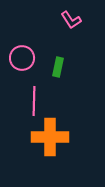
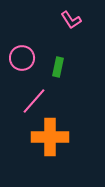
pink line: rotated 40 degrees clockwise
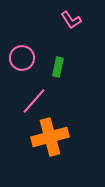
orange cross: rotated 15 degrees counterclockwise
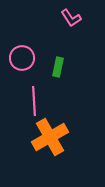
pink L-shape: moved 2 px up
pink line: rotated 44 degrees counterclockwise
orange cross: rotated 15 degrees counterclockwise
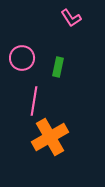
pink line: rotated 12 degrees clockwise
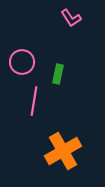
pink circle: moved 4 px down
green rectangle: moved 7 px down
orange cross: moved 13 px right, 14 px down
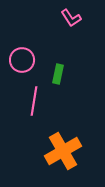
pink circle: moved 2 px up
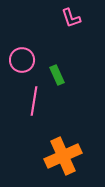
pink L-shape: rotated 15 degrees clockwise
green rectangle: moved 1 px left, 1 px down; rotated 36 degrees counterclockwise
orange cross: moved 5 px down; rotated 6 degrees clockwise
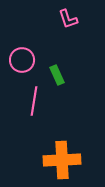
pink L-shape: moved 3 px left, 1 px down
orange cross: moved 1 px left, 4 px down; rotated 21 degrees clockwise
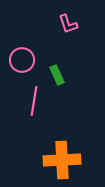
pink L-shape: moved 5 px down
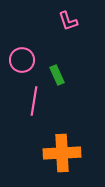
pink L-shape: moved 3 px up
orange cross: moved 7 px up
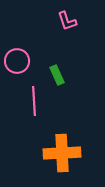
pink L-shape: moved 1 px left
pink circle: moved 5 px left, 1 px down
pink line: rotated 12 degrees counterclockwise
